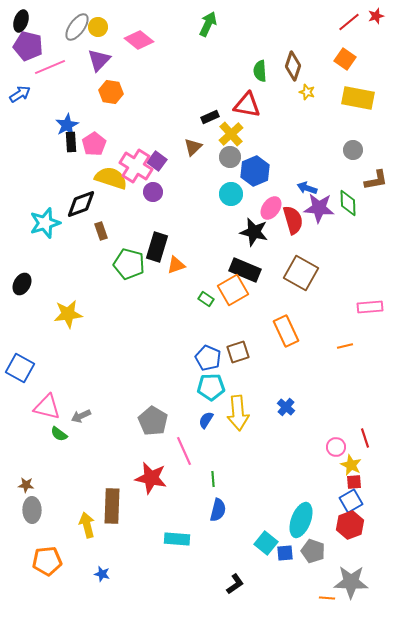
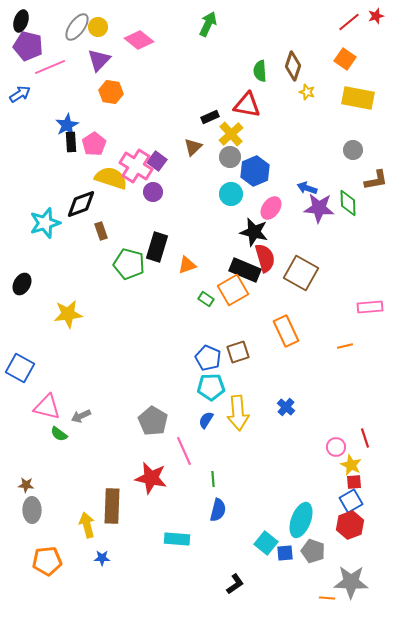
red semicircle at (293, 220): moved 28 px left, 38 px down
orange triangle at (176, 265): moved 11 px right
blue star at (102, 574): moved 16 px up; rotated 14 degrees counterclockwise
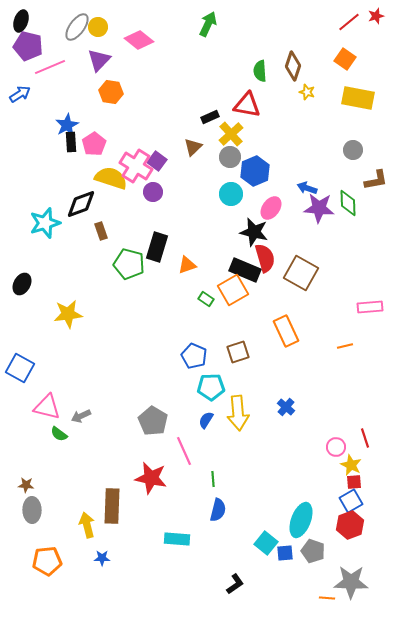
blue pentagon at (208, 358): moved 14 px left, 2 px up
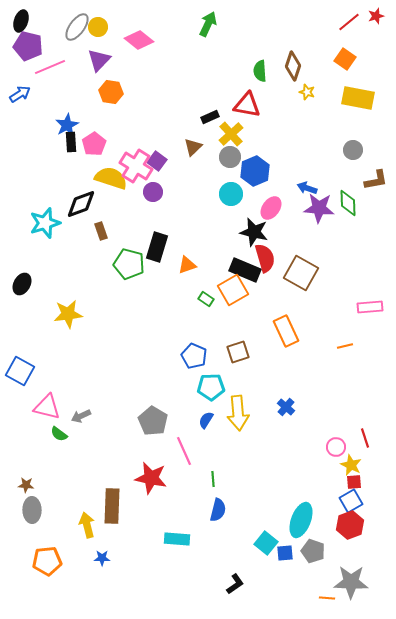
blue square at (20, 368): moved 3 px down
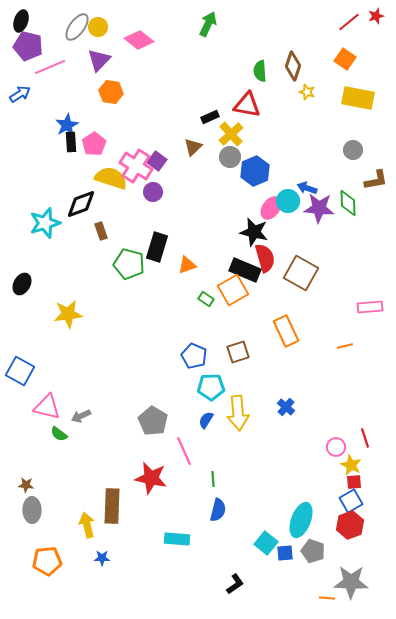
cyan circle at (231, 194): moved 57 px right, 7 px down
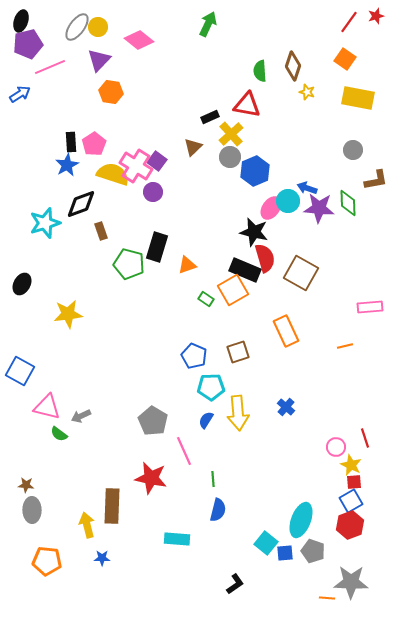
red line at (349, 22): rotated 15 degrees counterclockwise
purple pentagon at (28, 46): moved 2 px up; rotated 28 degrees counterclockwise
blue star at (67, 125): moved 40 px down
yellow semicircle at (111, 178): moved 2 px right, 4 px up
orange pentagon at (47, 561): rotated 12 degrees clockwise
